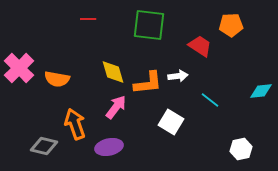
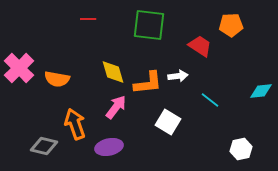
white square: moved 3 px left
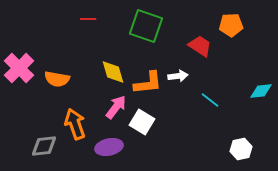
green square: moved 3 px left, 1 px down; rotated 12 degrees clockwise
white square: moved 26 px left
gray diamond: rotated 20 degrees counterclockwise
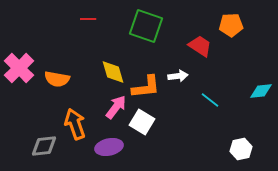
orange L-shape: moved 2 px left, 4 px down
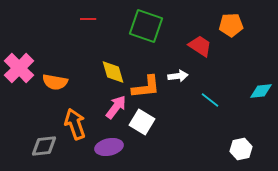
orange semicircle: moved 2 px left, 3 px down
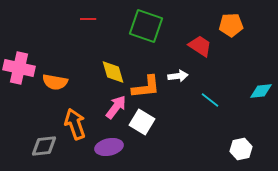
pink cross: rotated 32 degrees counterclockwise
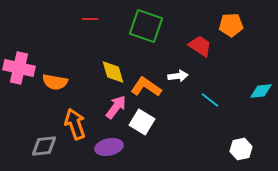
red line: moved 2 px right
orange L-shape: rotated 140 degrees counterclockwise
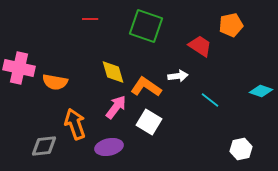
orange pentagon: rotated 10 degrees counterclockwise
cyan diamond: rotated 25 degrees clockwise
white square: moved 7 px right
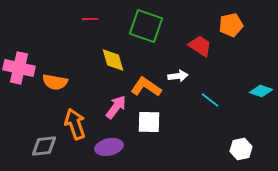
yellow diamond: moved 12 px up
white square: rotated 30 degrees counterclockwise
